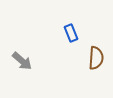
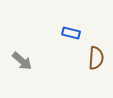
blue rectangle: rotated 54 degrees counterclockwise
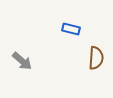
blue rectangle: moved 4 px up
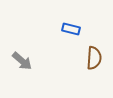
brown semicircle: moved 2 px left
